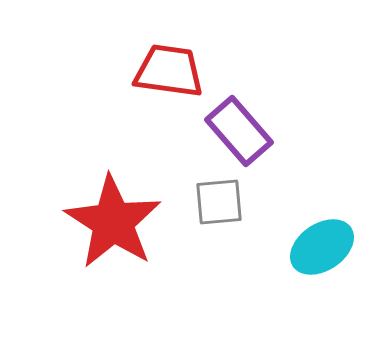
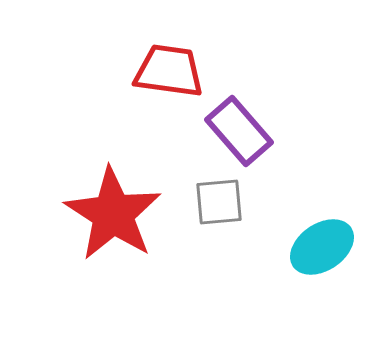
red star: moved 8 px up
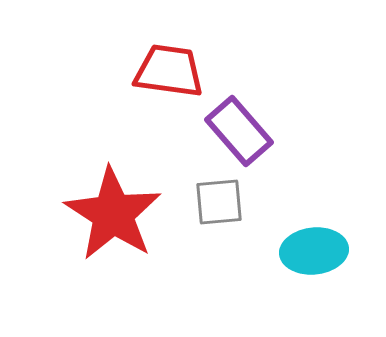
cyan ellipse: moved 8 px left, 4 px down; rotated 28 degrees clockwise
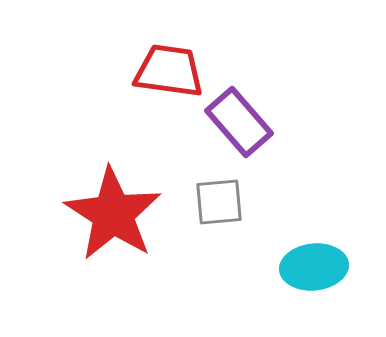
purple rectangle: moved 9 px up
cyan ellipse: moved 16 px down
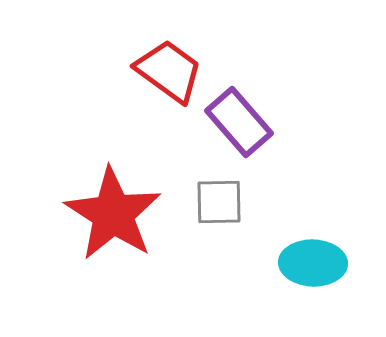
red trapezoid: rotated 28 degrees clockwise
gray square: rotated 4 degrees clockwise
cyan ellipse: moved 1 px left, 4 px up; rotated 8 degrees clockwise
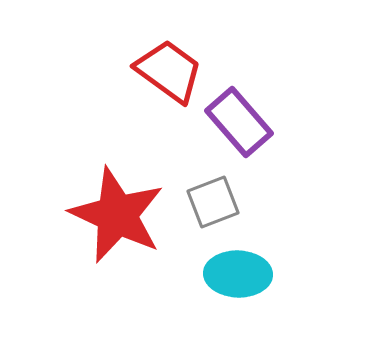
gray square: moved 6 px left; rotated 20 degrees counterclockwise
red star: moved 4 px right, 1 px down; rotated 8 degrees counterclockwise
cyan ellipse: moved 75 px left, 11 px down
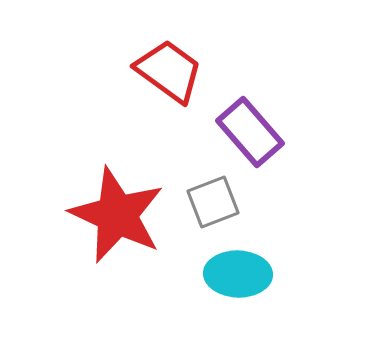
purple rectangle: moved 11 px right, 10 px down
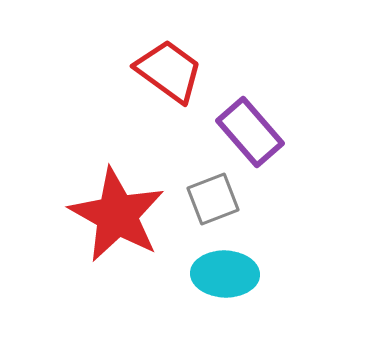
gray square: moved 3 px up
red star: rotated 4 degrees clockwise
cyan ellipse: moved 13 px left
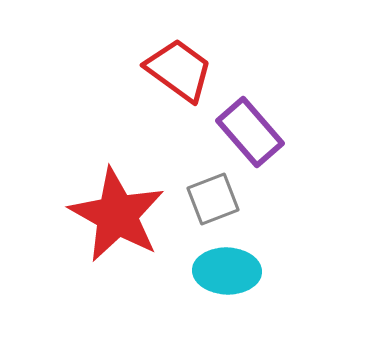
red trapezoid: moved 10 px right, 1 px up
cyan ellipse: moved 2 px right, 3 px up
